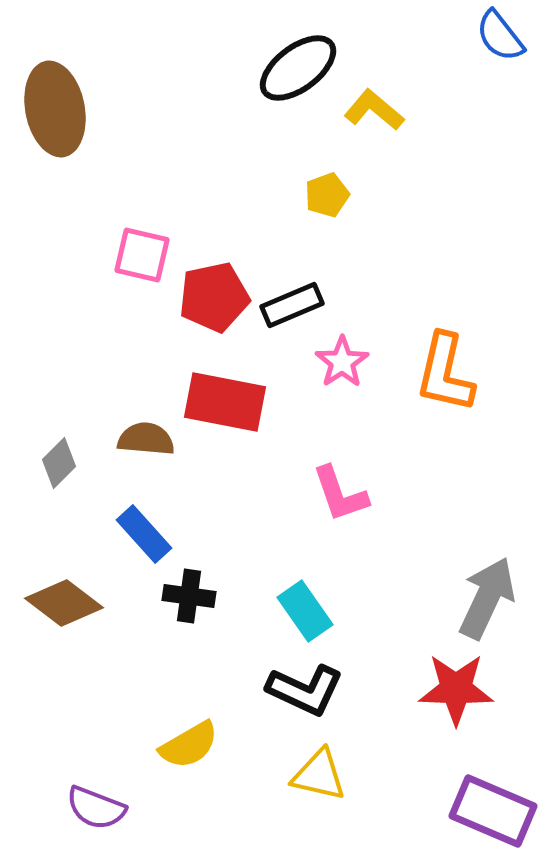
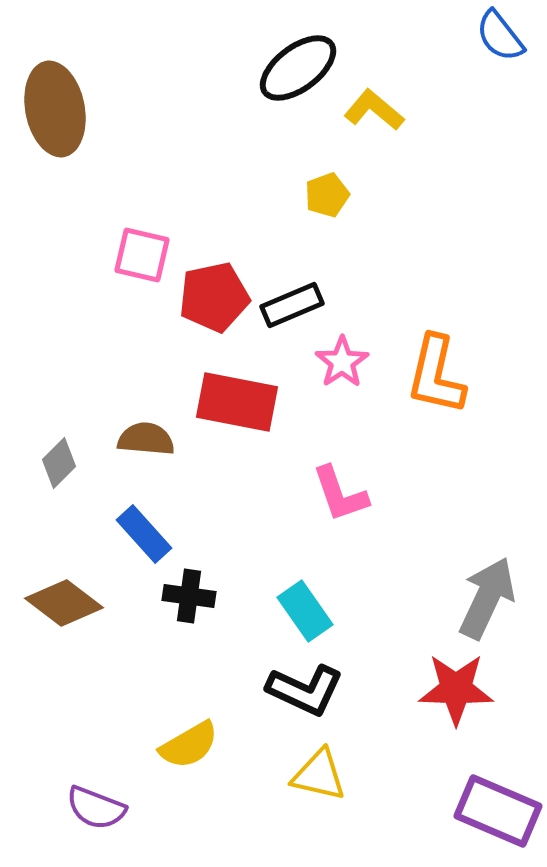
orange L-shape: moved 9 px left, 2 px down
red rectangle: moved 12 px right
purple rectangle: moved 5 px right
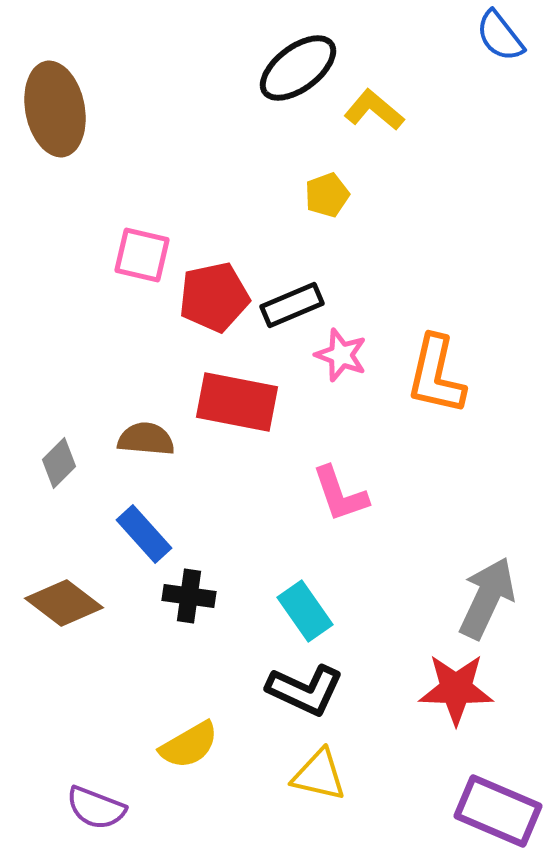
pink star: moved 1 px left, 7 px up; rotated 18 degrees counterclockwise
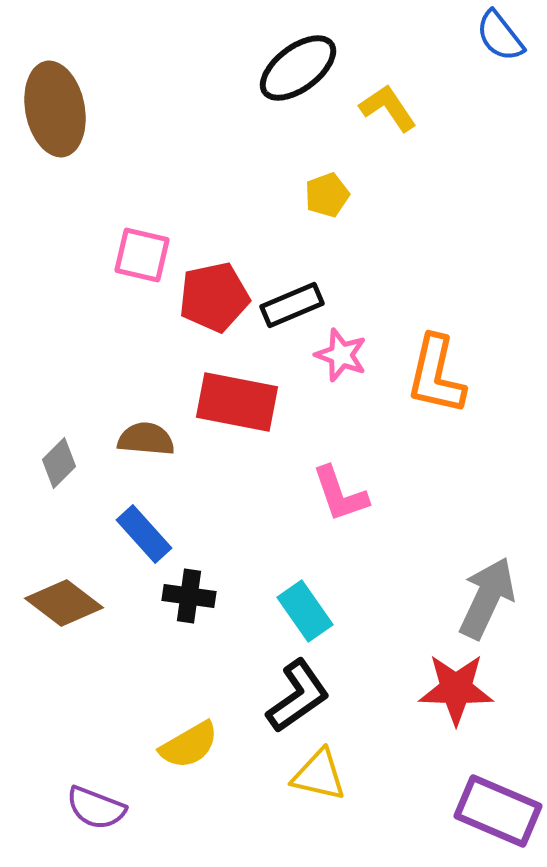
yellow L-shape: moved 14 px right, 2 px up; rotated 16 degrees clockwise
black L-shape: moved 7 px left, 6 px down; rotated 60 degrees counterclockwise
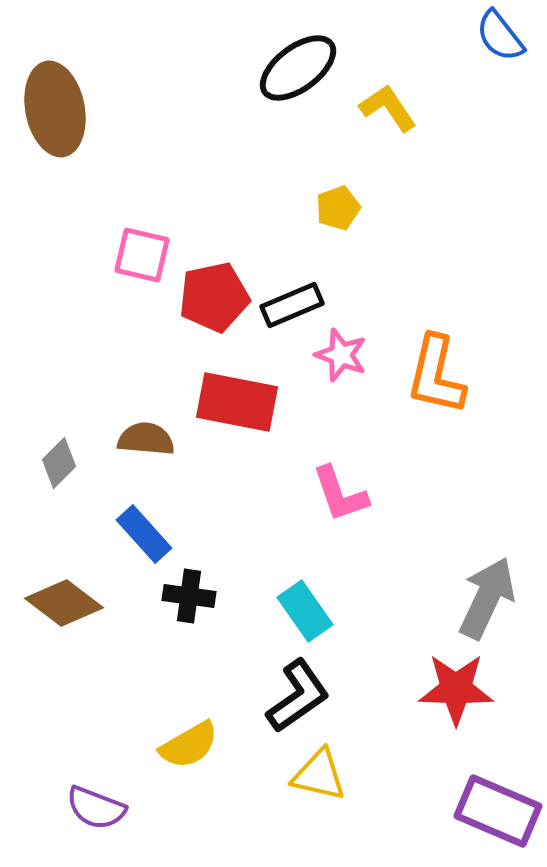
yellow pentagon: moved 11 px right, 13 px down
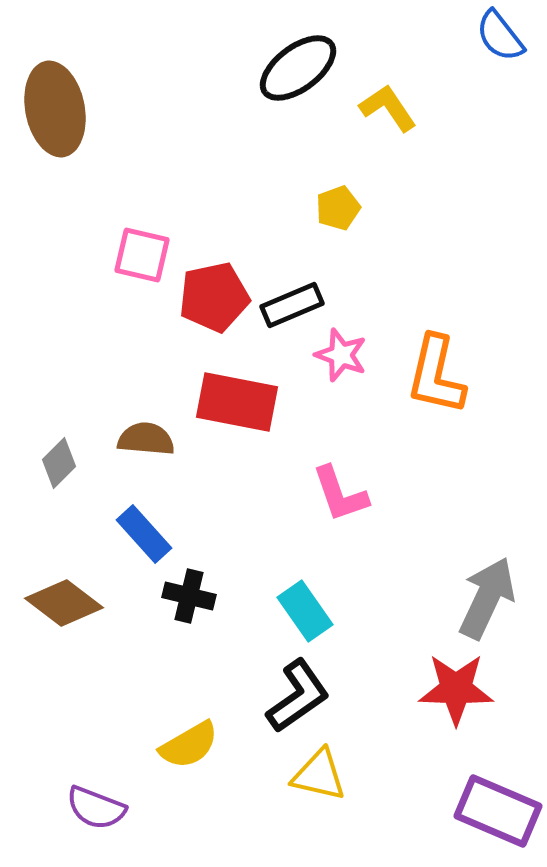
black cross: rotated 6 degrees clockwise
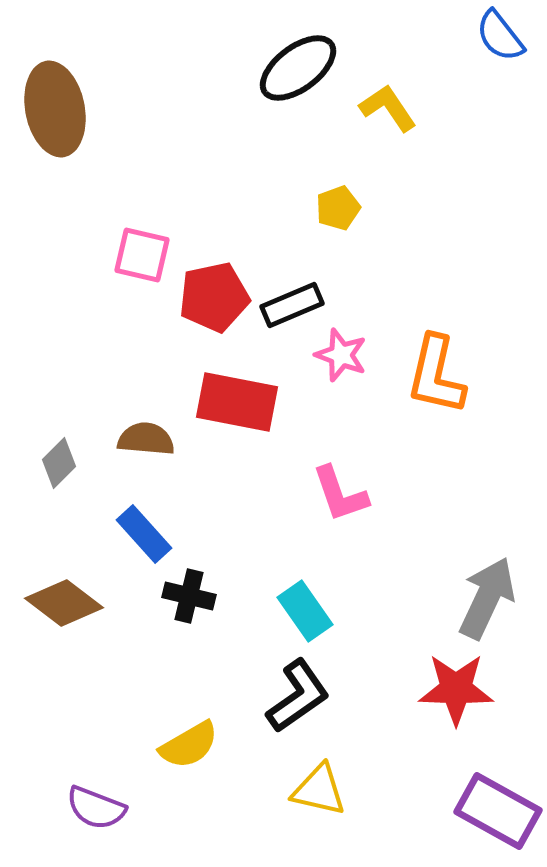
yellow triangle: moved 15 px down
purple rectangle: rotated 6 degrees clockwise
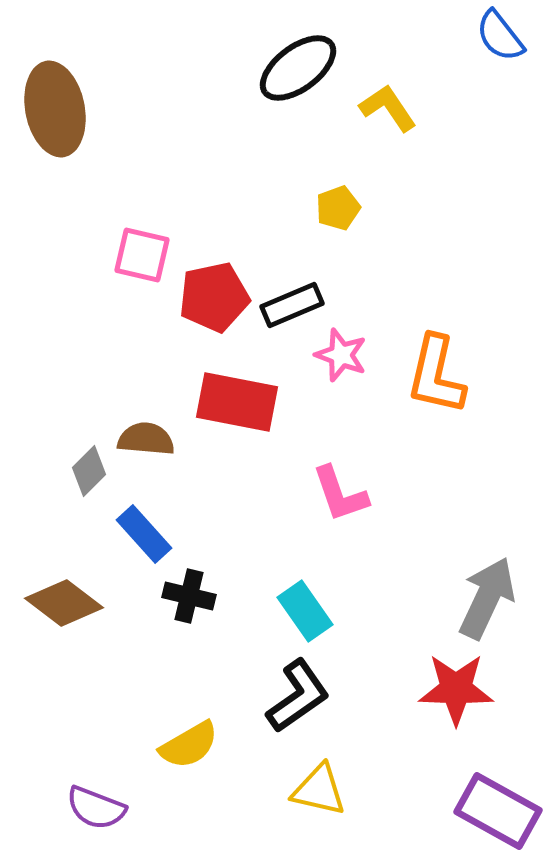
gray diamond: moved 30 px right, 8 px down
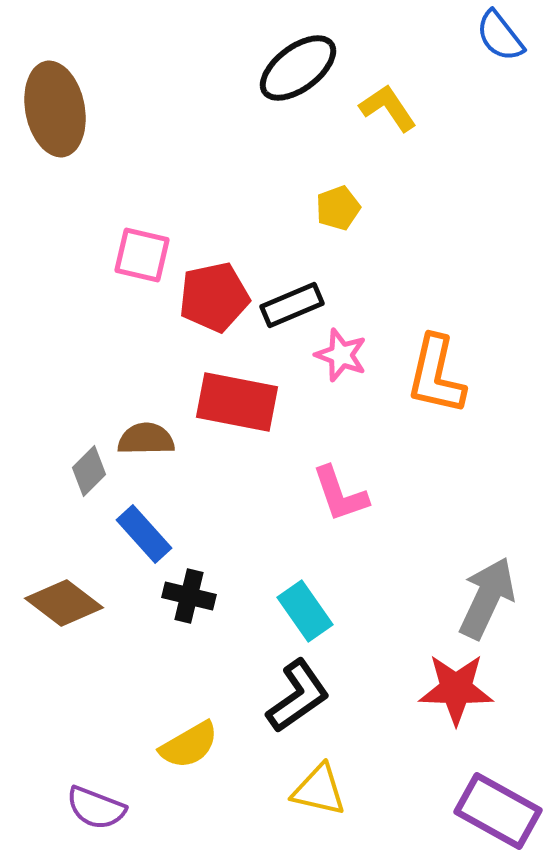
brown semicircle: rotated 6 degrees counterclockwise
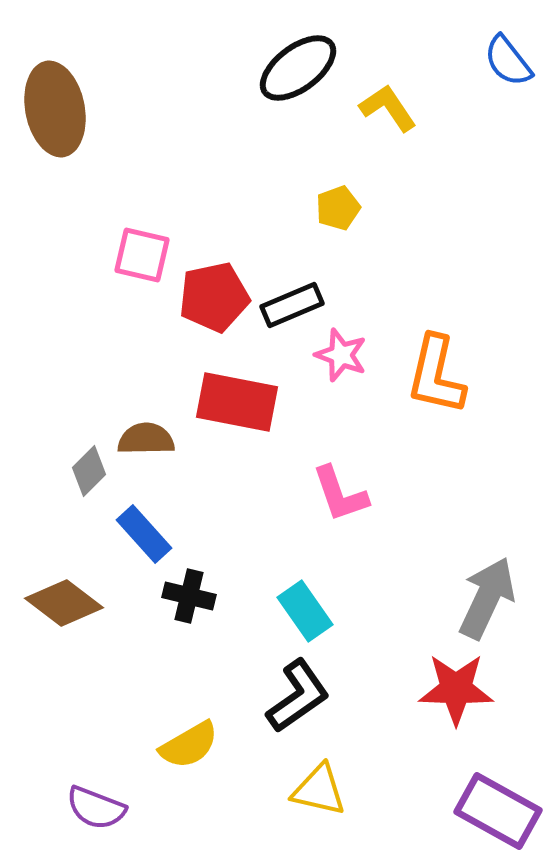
blue semicircle: moved 8 px right, 25 px down
